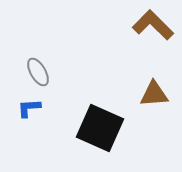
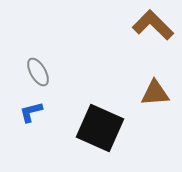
brown triangle: moved 1 px right, 1 px up
blue L-shape: moved 2 px right, 4 px down; rotated 10 degrees counterclockwise
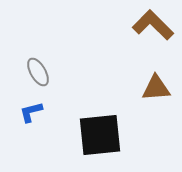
brown triangle: moved 1 px right, 5 px up
black square: moved 7 px down; rotated 30 degrees counterclockwise
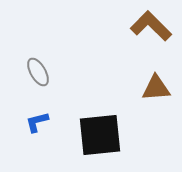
brown L-shape: moved 2 px left, 1 px down
blue L-shape: moved 6 px right, 10 px down
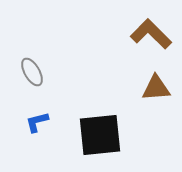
brown L-shape: moved 8 px down
gray ellipse: moved 6 px left
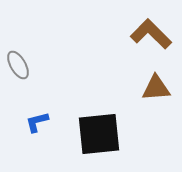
gray ellipse: moved 14 px left, 7 px up
black square: moved 1 px left, 1 px up
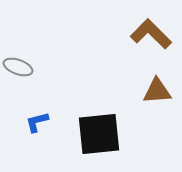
gray ellipse: moved 2 px down; rotated 40 degrees counterclockwise
brown triangle: moved 1 px right, 3 px down
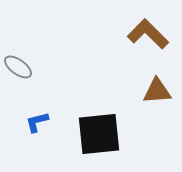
brown L-shape: moved 3 px left
gray ellipse: rotated 16 degrees clockwise
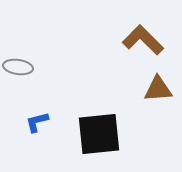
brown L-shape: moved 5 px left, 6 px down
gray ellipse: rotated 28 degrees counterclockwise
brown triangle: moved 1 px right, 2 px up
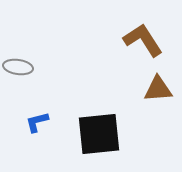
brown L-shape: rotated 12 degrees clockwise
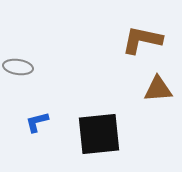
brown L-shape: moved 1 px left; rotated 45 degrees counterclockwise
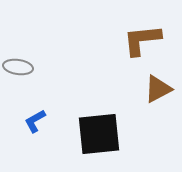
brown L-shape: rotated 18 degrees counterclockwise
brown triangle: rotated 24 degrees counterclockwise
blue L-shape: moved 2 px left, 1 px up; rotated 15 degrees counterclockwise
